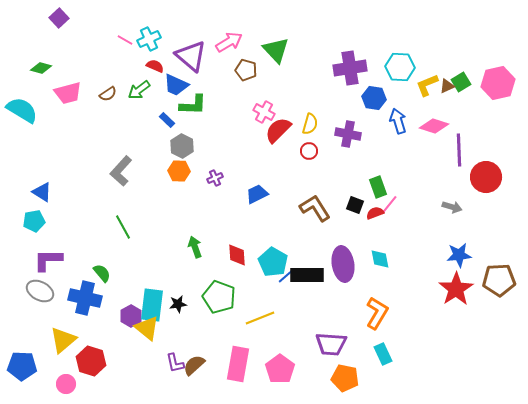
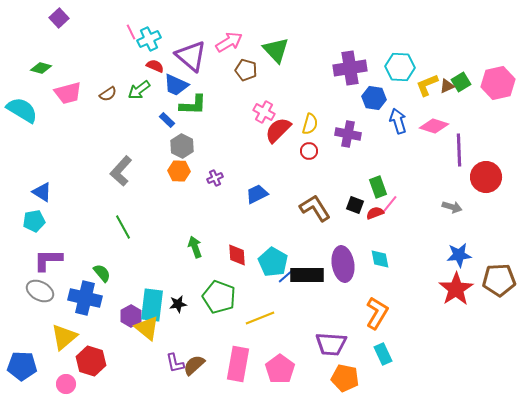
pink line at (125, 40): moved 6 px right, 8 px up; rotated 35 degrees clockwise
yellow triangle at (63, 340): moved 1 px right, 3 px up
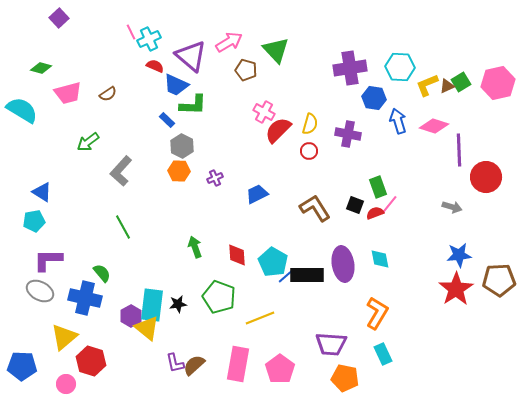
green arrow at (139, 90): moved 51 px left, 52 px down
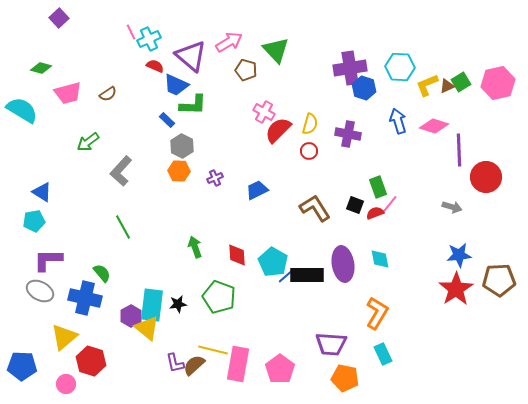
blue hexagon at (374, 98): moved 10 px left, 10 px up; rotated 10 degrees clockwise
blue trapezoid at (257, 194): moved 4 px up
yellow line at (260, 318): moved 47 px left, 32 px down; rotated 36 degrees clockwise
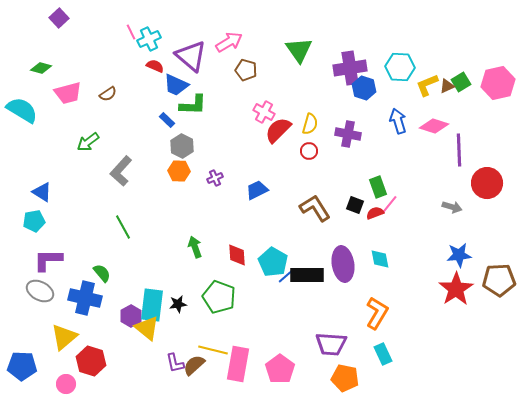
green triangle at (276, 50): moved 23 px right; rotated 8 degrees clockwise
red circle at (486, 177): moved 1 px right, 6 px down
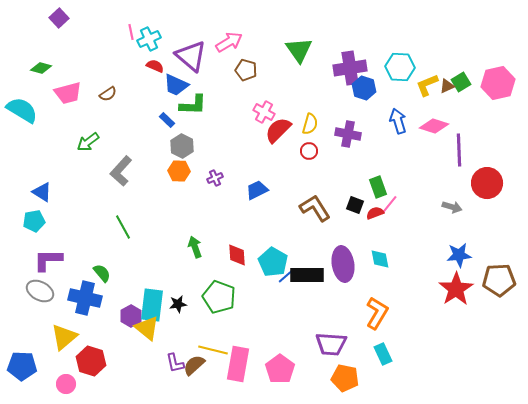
pink line at (131, 32): rotated 14 degrees clockwise
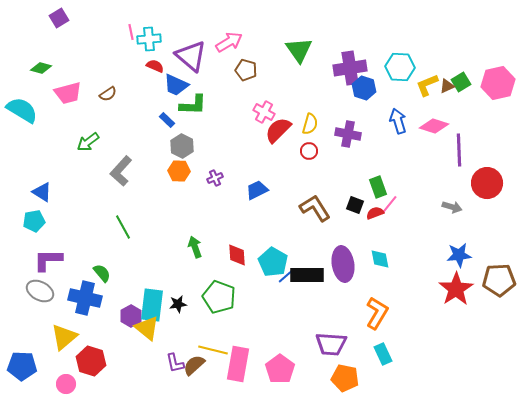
purple square at (59, 18): rotated 12 degrees clockwise
cyan cross at (149, 39): rotated 20 degrees clockwise
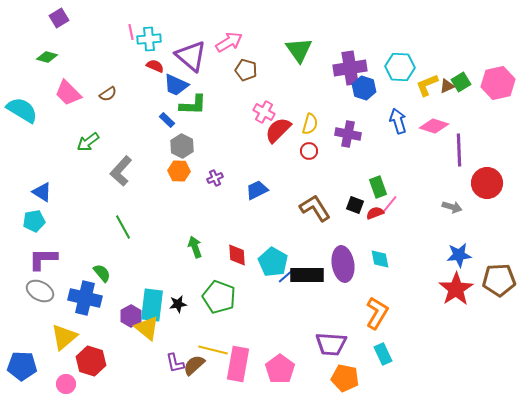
green diamond at (41, 68): moved 6 px right, 11 px up
pink trapezoid at (68, 93): rotated 60 degrees clockwise
purple L-shape at (48, 260): moved 5 px left, 1 px up
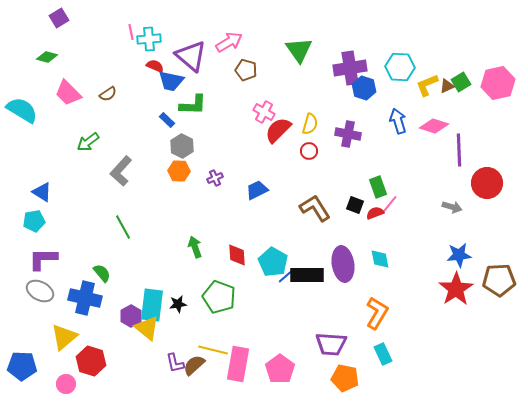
blue trapezoid at (176, 85): moved 5 px left, 4 px up; rotated 12 degrees counterclockwise
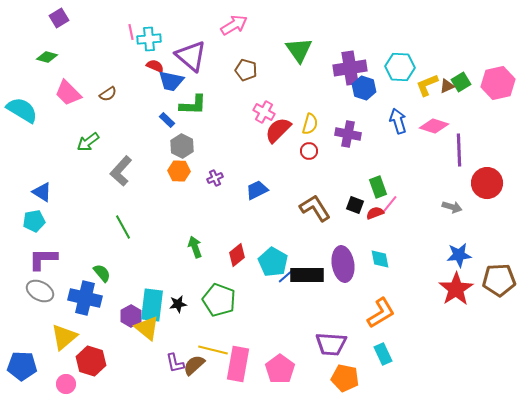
pink arrow at (229, 42): moved 5 px right, 17 px up
red diamond at (237, 255): rotated 55 degrees clockwise
green pentagon at (219, 297): moved 3 px down
orange L-shape at (377, 313): moved 4 px right; rotated 28 degrees clockwise
